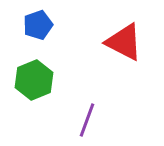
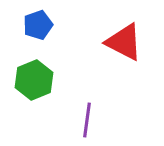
purple line: rotated 12 degrees counterclockwise
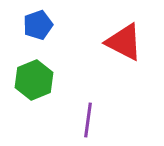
purple line: moved 1 px right
